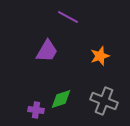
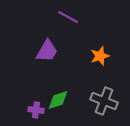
green diamond: moved 3 px left, 1 px down
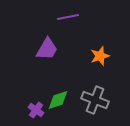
purple line: rotated 40 degrees counterclockwise
purple trapezoid: moved 2 px up
gray cross: moved 9 px left, 1 px up
purple cross: rotated 28 degrees clockwise
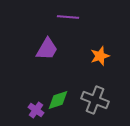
purple line: rotated 15 degrees clockwise
